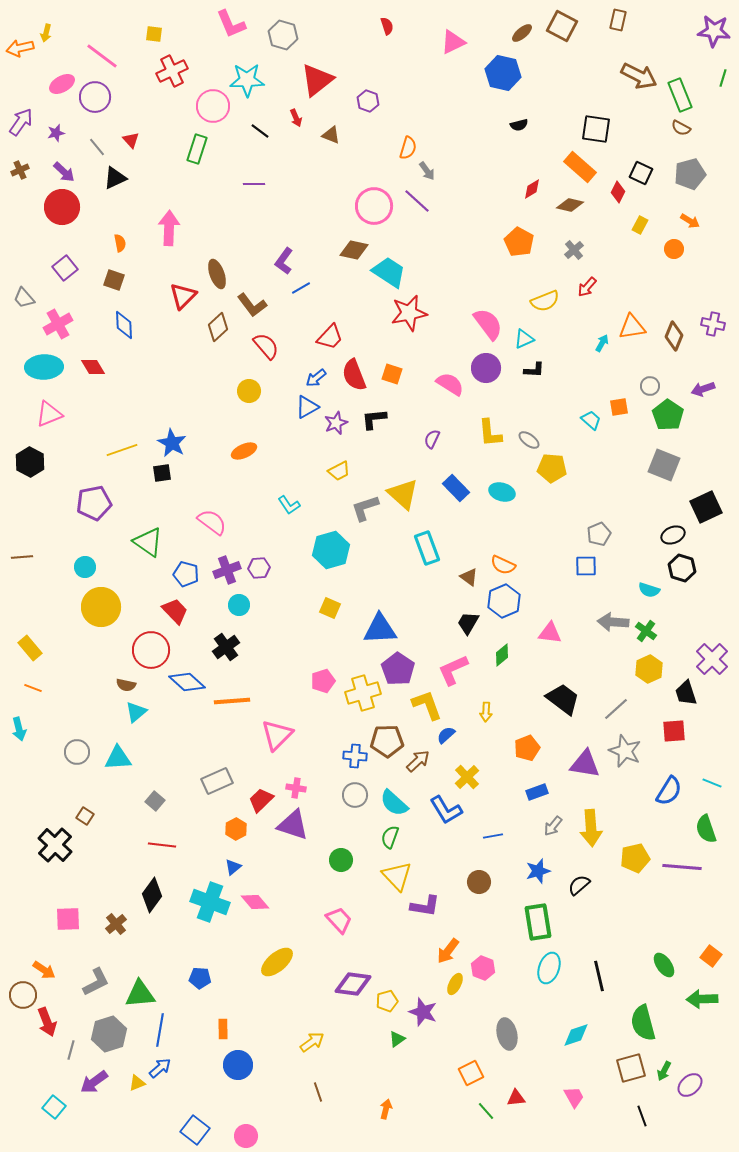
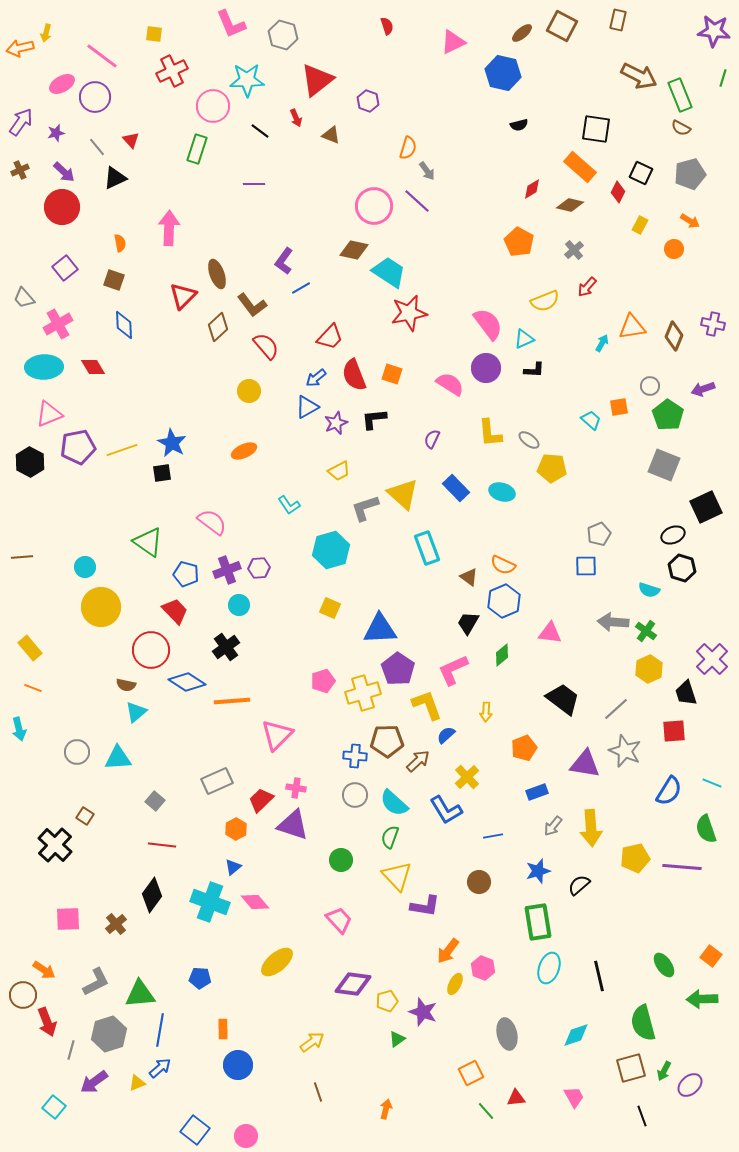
purple pentagon at (94, 503): moved 16 px left, 56 px up
blue diamond at (187, 682): rotated 9 degrees counterclockwise
orange pentagon at (527, 748): moved 3 px left
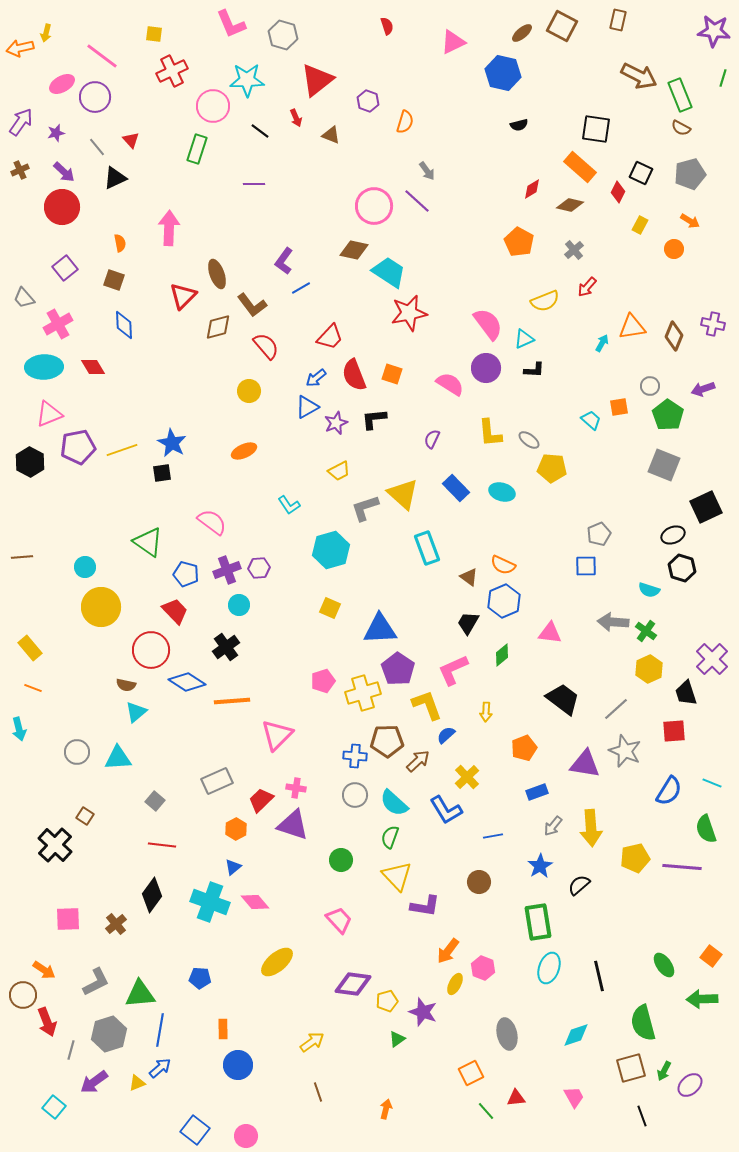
orange semicircle at (408, 148): moved 3 px left, 26 px up
brown diamond at (218, 327): rotated 28 degrees clockwise
blue star at (538, 871): moved 2 px right, 5 px up; rotated 15 degrees counterclockwise
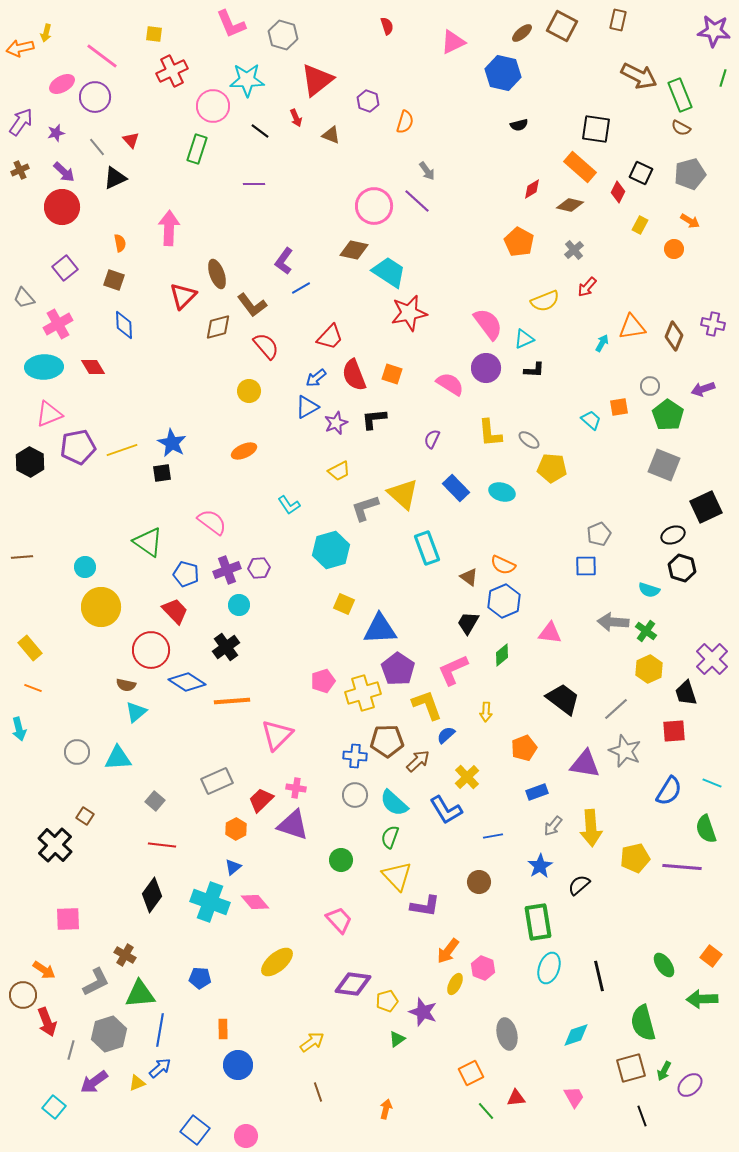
yellow square at (330, 608): moved 14 px right, 4 px up
brown cross at (116, 924): moved 9 px right, 31 px down; rotated 20 degrees counterclockwise
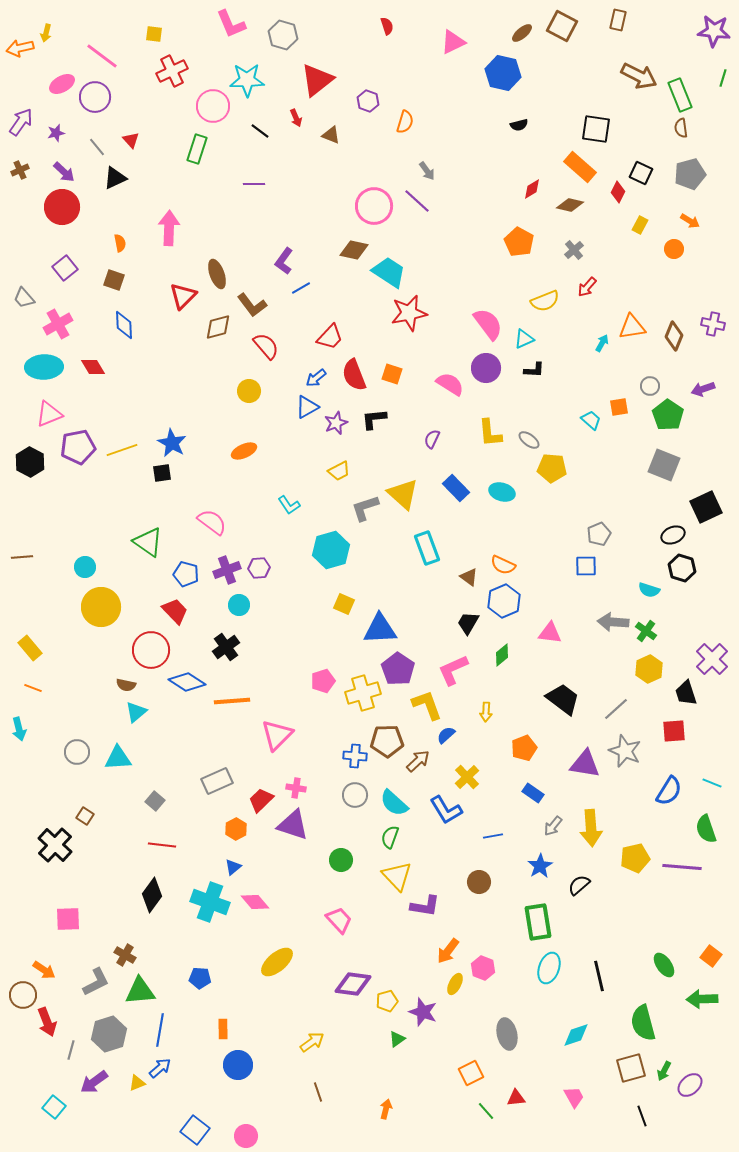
brown semicircle at (681, 128): rotated 54 degrees clockwise
blue rectangle at (537, 792): moved 4 px left, 1 px down; rotated 55 degrees clockwise
green triangle at (140, 994): moved 3 px up
